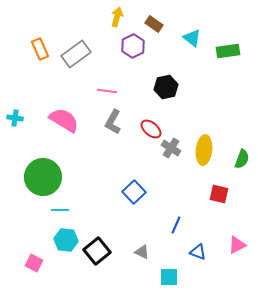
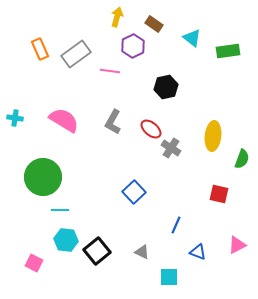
pink line: moved 3 px right, 20 px up
yellow ellipse: moved 9 px right, 14 px up
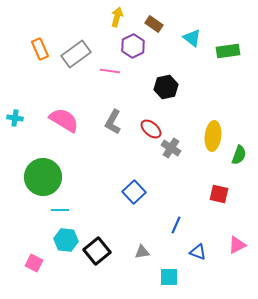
green semicircle: moved 3 px left, 4 px up
gray triangle: rotated 35 degrees counterclockwise
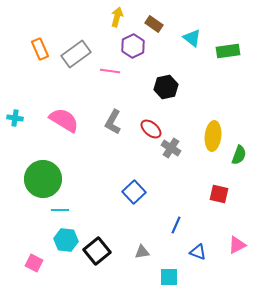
green circle: moved 2 px down
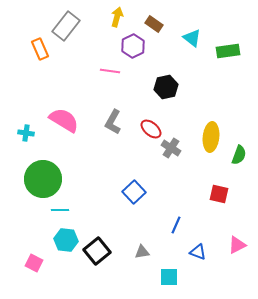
gray rectangle: moved 10 px left, 28 px up; rotated 16 degrees counterclockwise
cyan cross: moved 11 px right, 15 px down
yellow ellipse: moved 2 px left, 1 px down
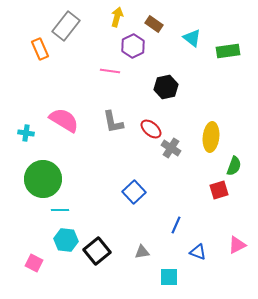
gray L-shape: rotated 40 degrees counterclockwise
green semicircle: moved 5 px left, 11 px down
red square: moved 4 px up; rotated 30 degrees counterclockwise
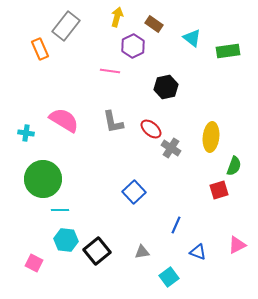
cyan square: rotated 36 degrees counterclockwise
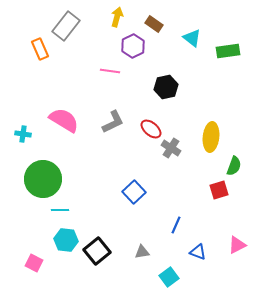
gray L-shape: rotated 105 degrees counterclockwise
cyan cross: moved 3 px left, 1 px down
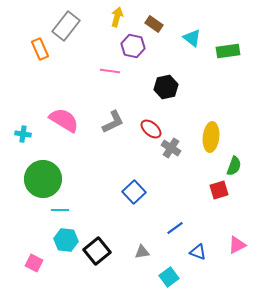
purple hexagon: rotated 20 degrees counterclockwise
blue line: moved 1 px left, 3 px down; rotated 30 degrees clockwise
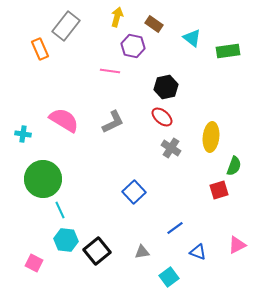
red ellipse: moved 11 px right, 12 px up
cyan line: rotated 66 degrees clockwise
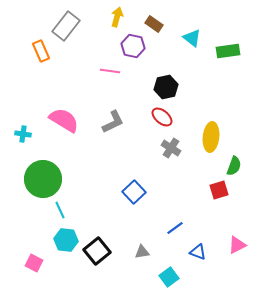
orange rectangle: moved 1 px right, 2 px down
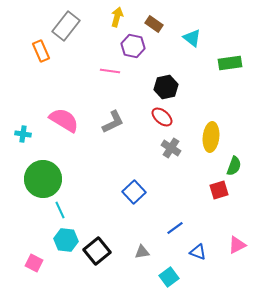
green rectangle: moved 2 px right, 12 px down
